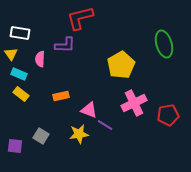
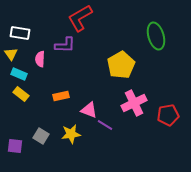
red L-shape: rotated 16 degrees counterclockwise
green ellipse: moved 8 px left, 8 px up
yellow star: moved 8 px left
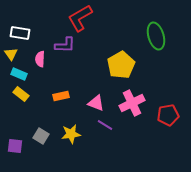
pink cross: moved 2 px left
pink triangle: moved 7 px right, 7 px up
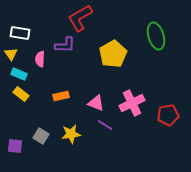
yellow pentagon: moved 8 px left, 11 px up
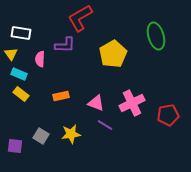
white rectangle: moved 1 px right
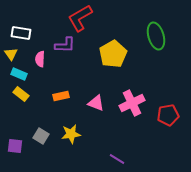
purple line: moved 12 px right, 34 px down
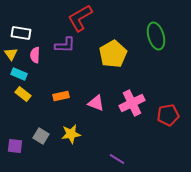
pink semicircle: moved 5 px left, 4 px up
yellow rectangle: moved 2 px right
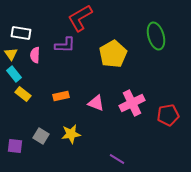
cyan rectangle: moved 5 px left; rotated 28 degrees clockwise
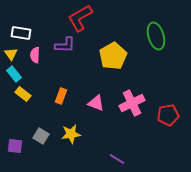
yellow pentagon: moved 2 px down
orange rectangle: rotated 56 degrees counterclockwise
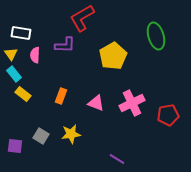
red L-shape: moved 2 px right
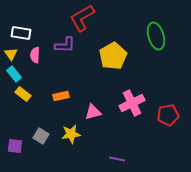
orange rectangle: rotated 56 degrees clockwise
pink triangle: moved 3 px left, 9 px down; rotated 36 degrees counterclockwise
purple line: rotated 21 degrees counterclockwise
